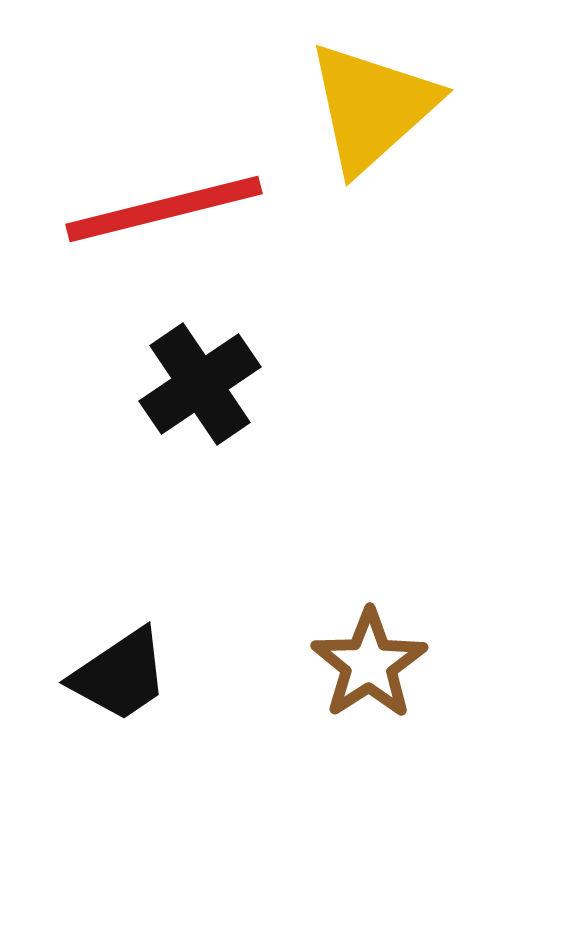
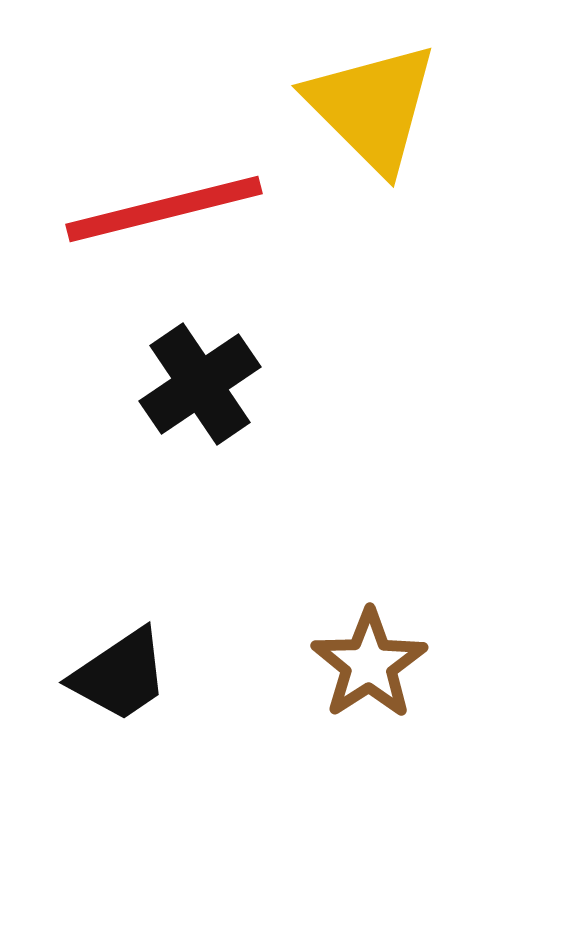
yellow triangle: rotated 33 degrees counterclockwise
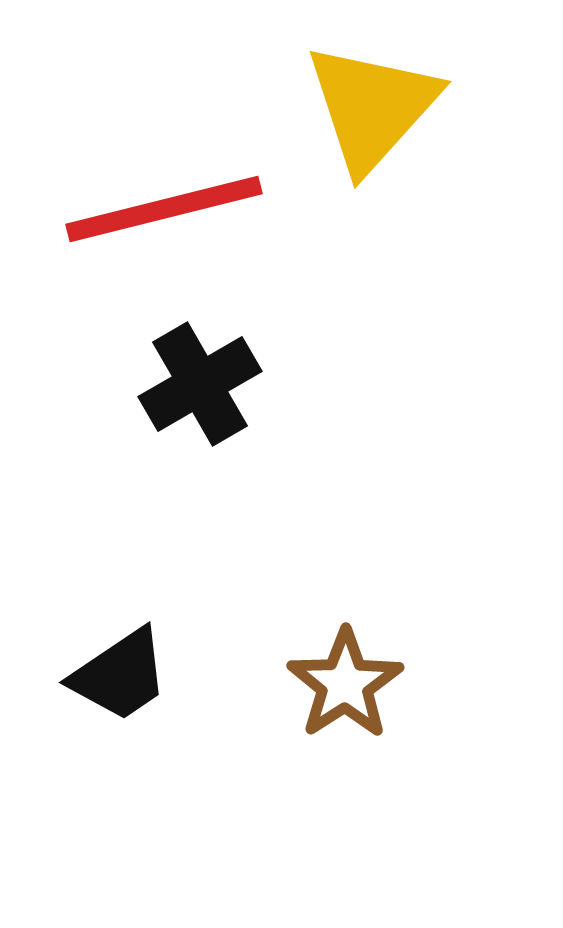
yellow triangle: rotated 27 degrees clockwise
black cross: rotated 4 degrees clockwise
brown star: moved 24 px left, 20 px down
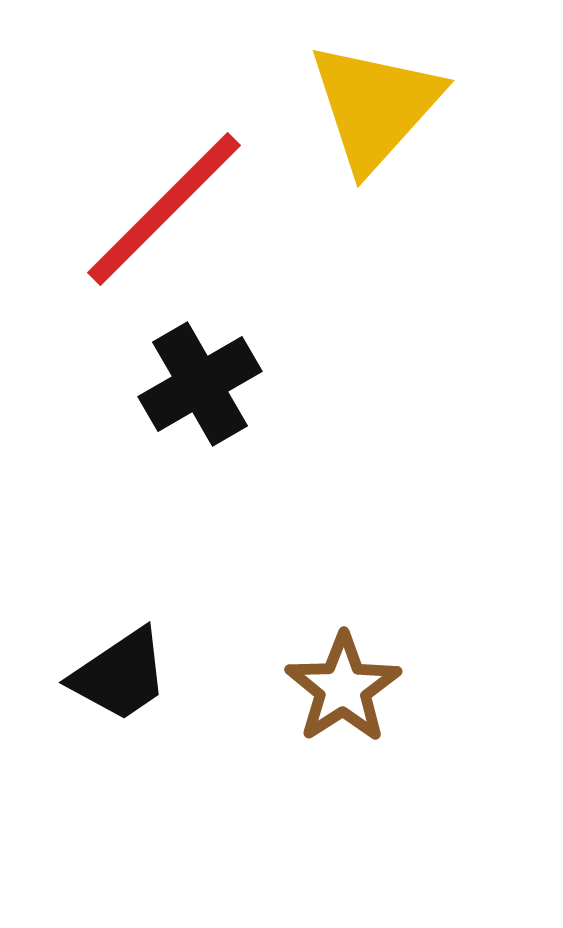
yellow triangle: moved 3 px right, 1 px up
red line: rotated 31 degrees counterclockwise
brown star: moved 2 px left, 4 px down
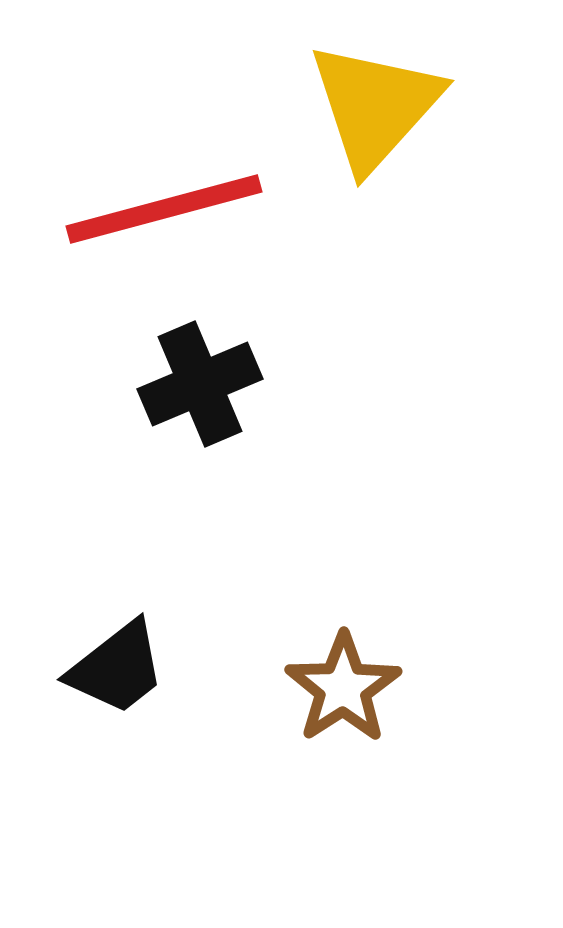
red line: rotated 30 degrees clockwise
black cross: rotated 7 degrees clockwise
black trapezoid: moved 3 px left, 7 px up; rotated 4 degrees counterclockwise
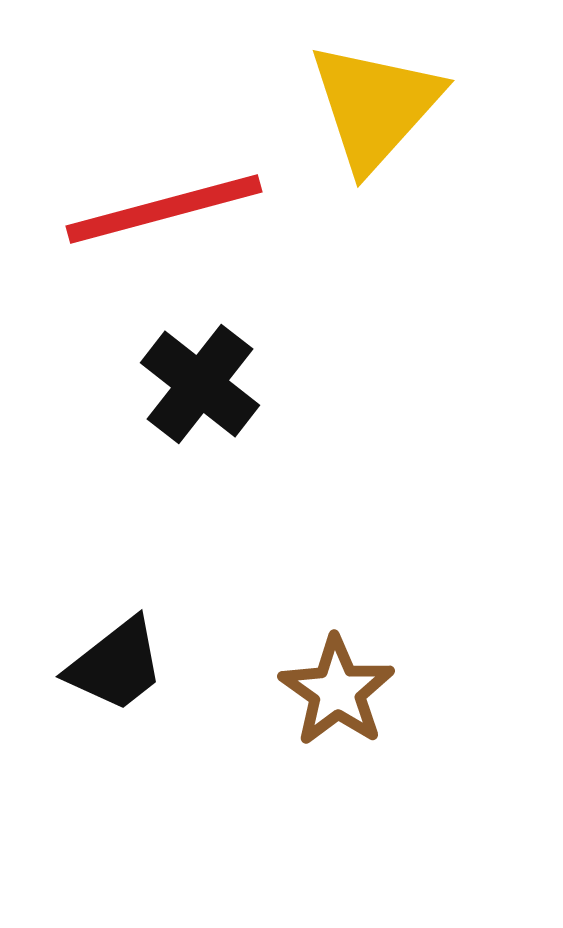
black cross: rotated 29 degrees counterclockwise
black trapezoid: moved 1 px left, 3 px up
brown star: moved 6 px left, 3 px down; rotated 4 degrees counterclockwise
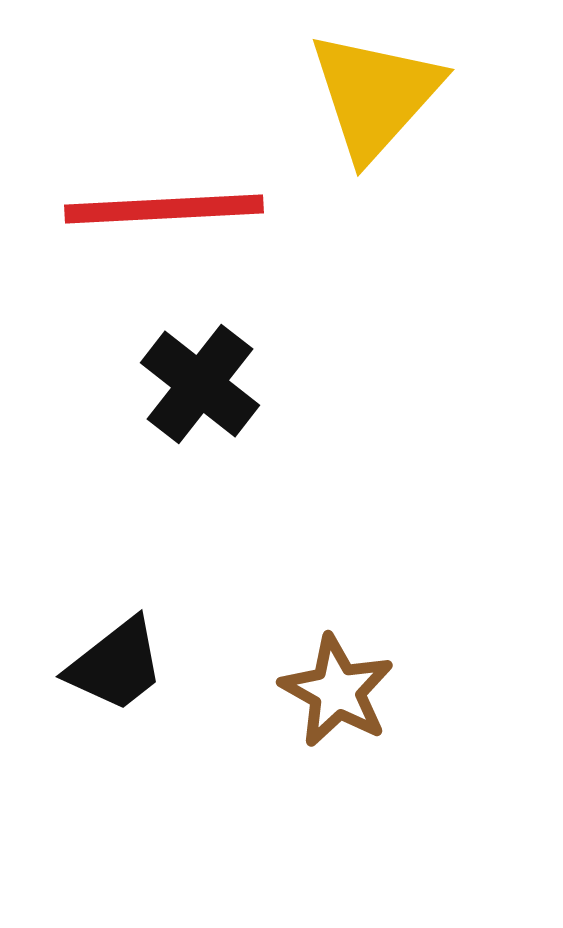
yellow triangle: moved 11 px up
red line: rotated 12 degrees clockwise
brown star: rotated 6 degrees counterclockwise
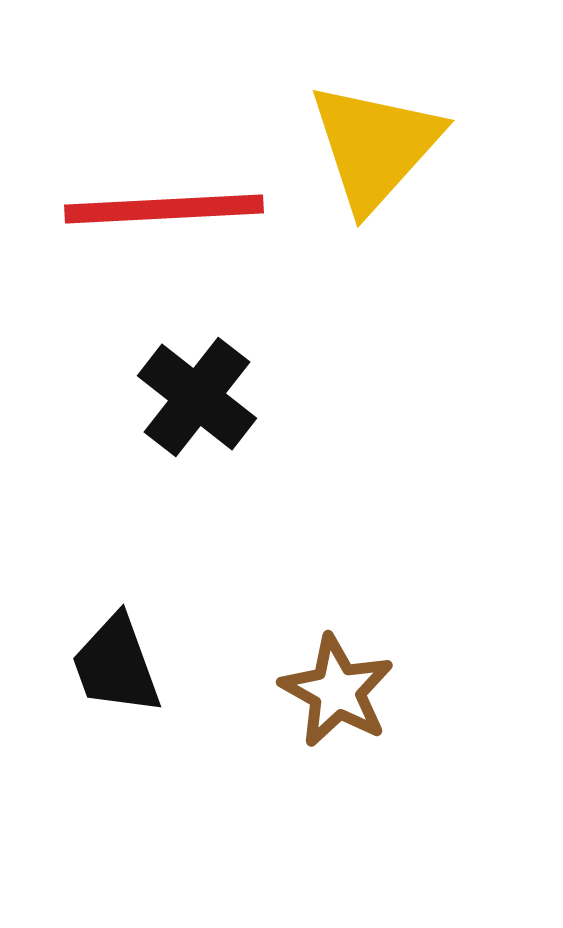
yellow triangle: moved 51 px down
black cross: moved 3 px left, 13 px down
black trapezoid: rotated 108 degrees clockwise
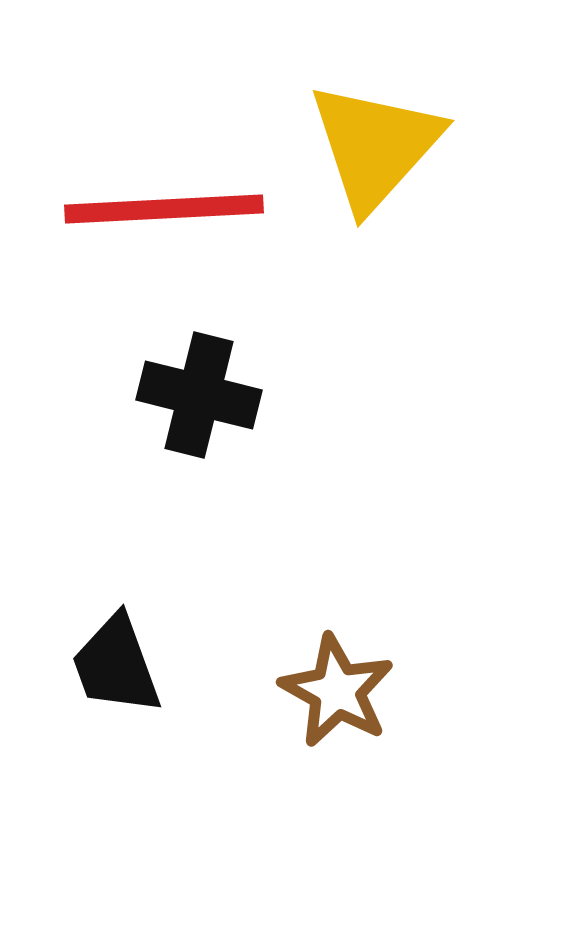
black cross: moved 2 px right, 2 px up; rotated 24 degrees counterclockwise
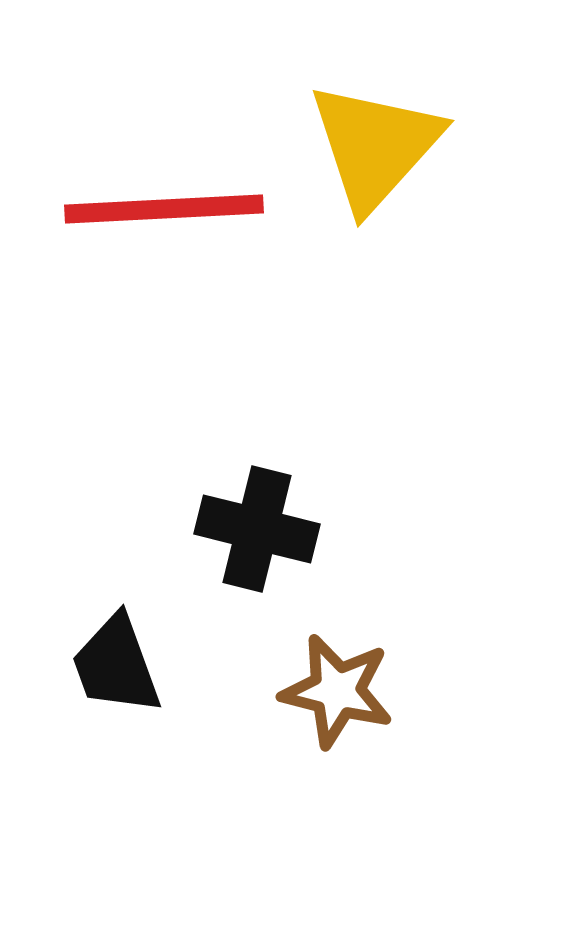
black cross: moved 58 px right, 134 px down
brown star: rotated 15 degrees counterclockwise
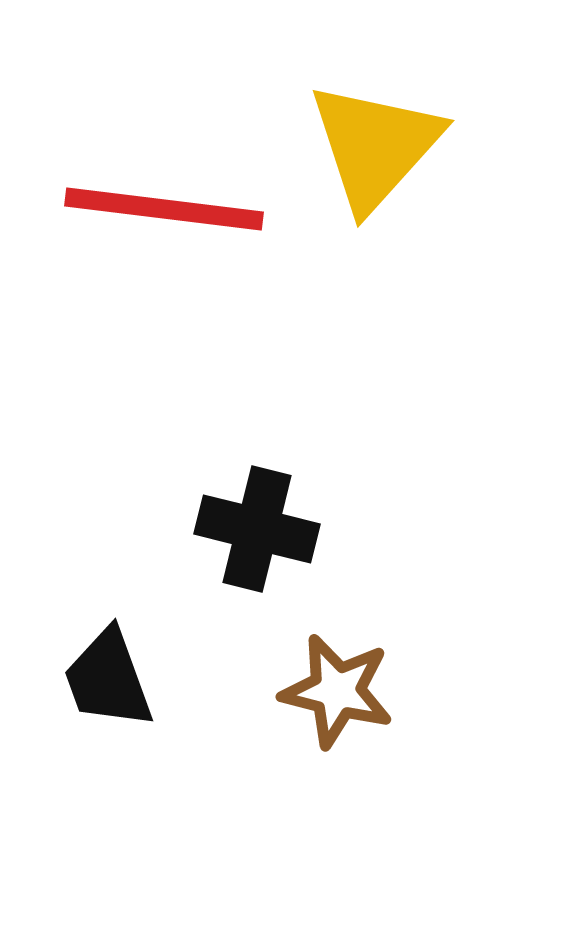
red line: rotated 10 degrees clockwise
black trapezoid: moved 8 px left, 14 px down
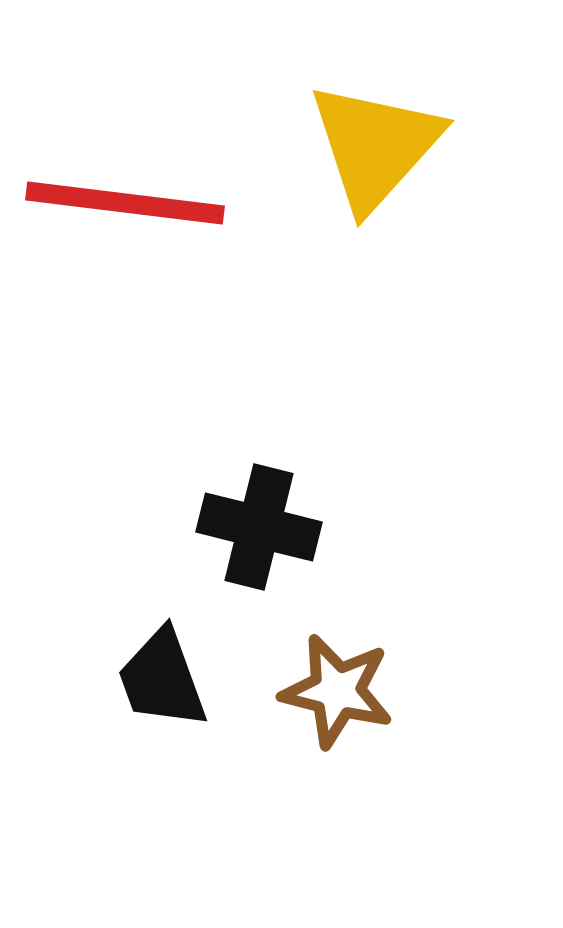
red line: moved 39 px left, 6 px up
black cross: moved 2 px right, 2 px up
black trapezoid: moved 54 px right
